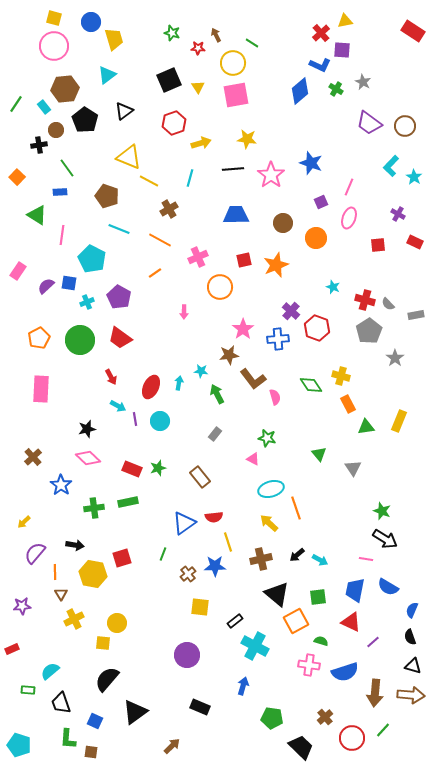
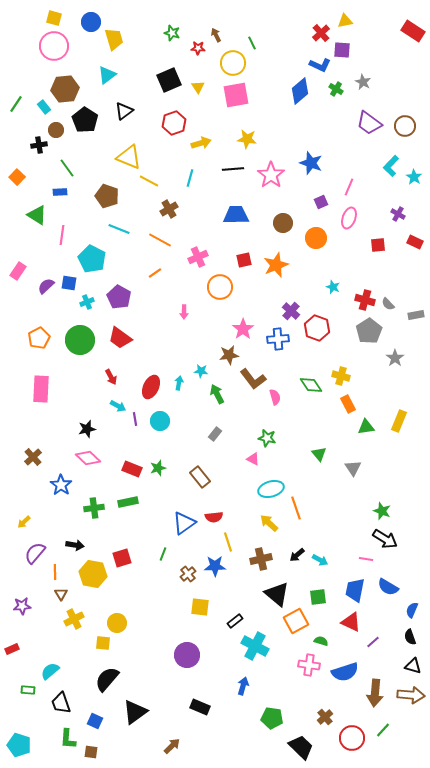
green line at (252, 43): rotated 32 degrees clockwise
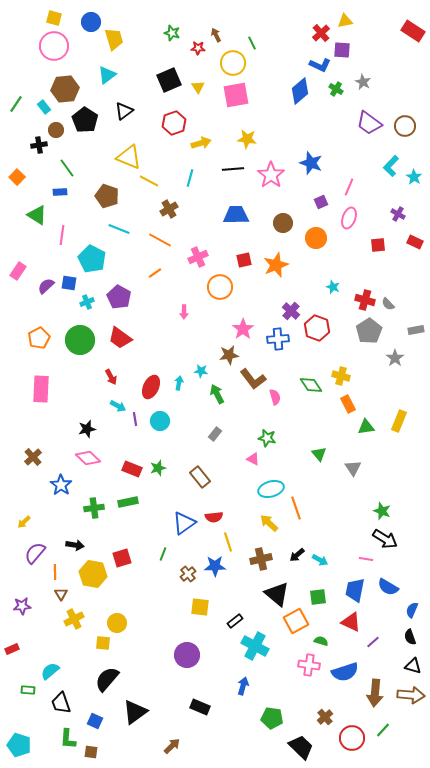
gray rectangle at (416, 315): moved 15 px down
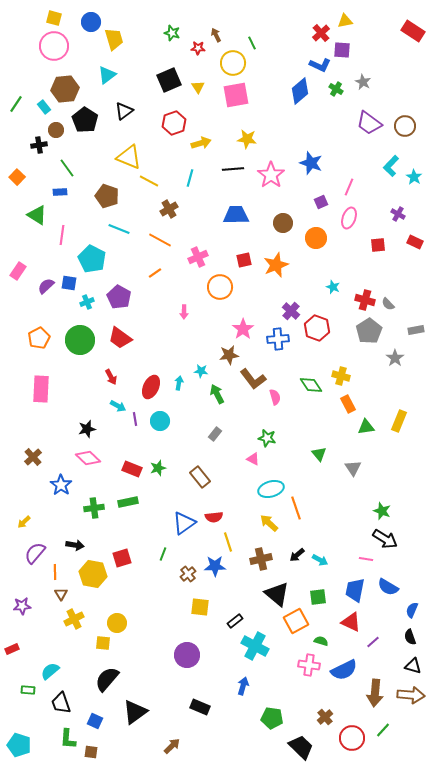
blue semicircle at (345, 672): moved 1 px left, 2 px up; rotated 8 degrees counterclockwise
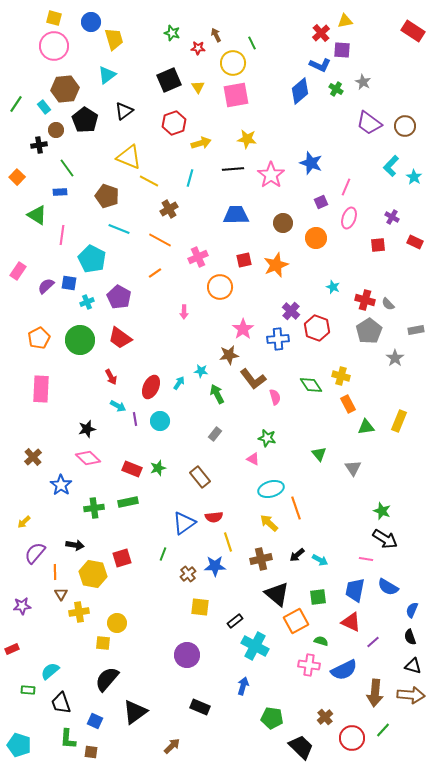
pink line at (349, 187): moved 3 px left
purple cross at (398, 214): moved 6 px left, 3 px down
cyan arrow at (179, 383): rotated 24 degrees clockwise
yellow cross at (74, 619): moved 5 px right, 7 px up; rotated 18 degrees clockwise
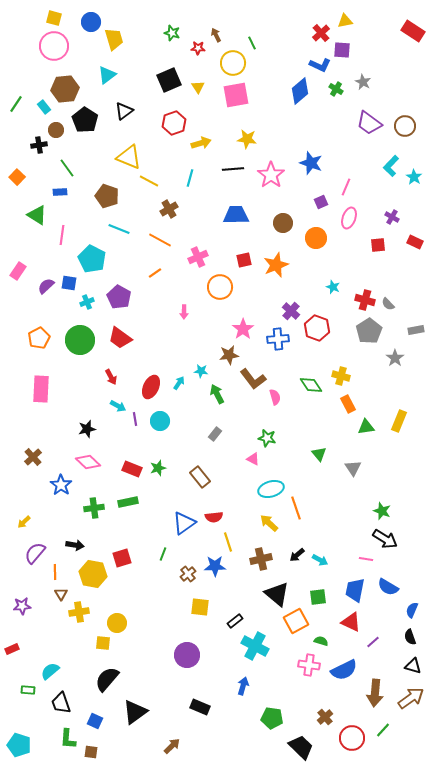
pink diamond at (88, 458): moved 4 px down
brown arrow at (411, 695): moved 3 px down; rotated 40 degrees counterclockwise
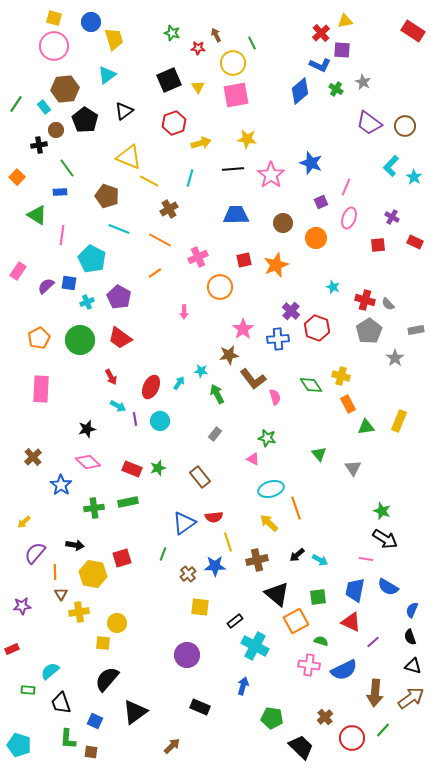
brown cross at (261, 559): moved 4 px left, 1 px down
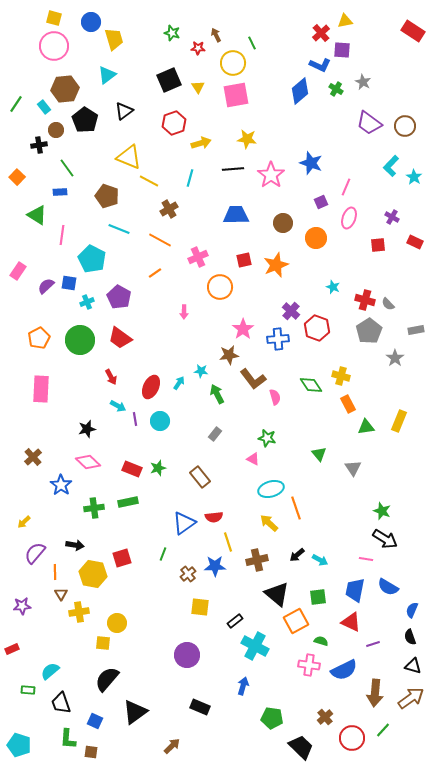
purple line at (373, 642): moved 2 px down; rotated 24 degrees clockwise
